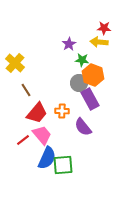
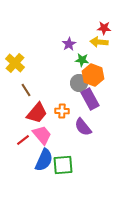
blue semicircle: moved 3 px left, 2 px down
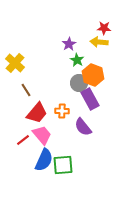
green star: moved 5 px left; rotated 24 degrees clockwise
